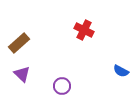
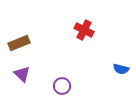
brown rectangle: rotated 20 degrees clockwise
blue semicircle: moved 2 px up; rotated 14 degrees counterclockwise
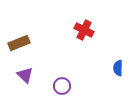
blue semicircle: moved 3 px left, 1 px up; rotated 77 degrees clockwise
purple triangle: moved 3 px right, 1 px down
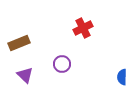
red cross: moved 1 px left, 2 px up; rotated 36 degrees clockwise
blue semicircle: moved 4 px right, 9 px down
purple circle: moved 22 px up
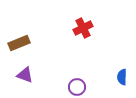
purple circle: moved 15 px right, 23 px down
purple triangle: rotated 24 degrees counterclockwise
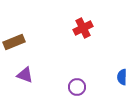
brown rectangle: moved 5 px left, 1 px up
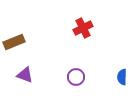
purple circle: moved 1 px left, 10 px up
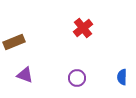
red cross: rotated 12 degrees counterclockwise
purple circle: moved 1 px right, 1 px down
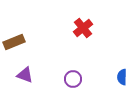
purple circle: moved 4 px left, 1 px down
